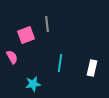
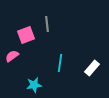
pink semicircle: moved 1 px up; rotated 96 degrees counterclockwise
white rectangle: rotated 28 degrees clockwise
cyan star: moved 1 px right, 1 px down
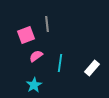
pink semicircle: moved 24 px right
cyan star: rotated 21 degrees counterclockwise
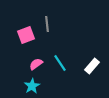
pink semicircle: moved 8 px down
cyan line: rotated 42 degrees counterclockwise
white rectangle: moved 2 px up
cyan star: moved 2 px left, 1 px down
